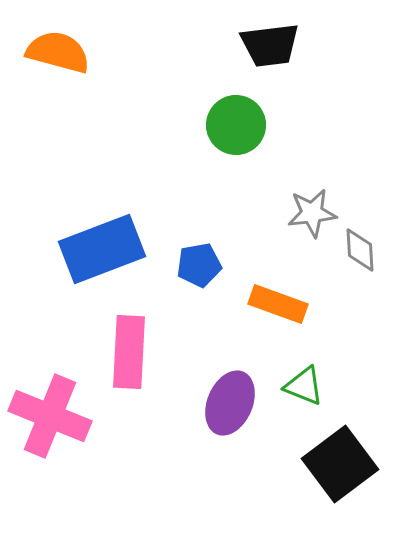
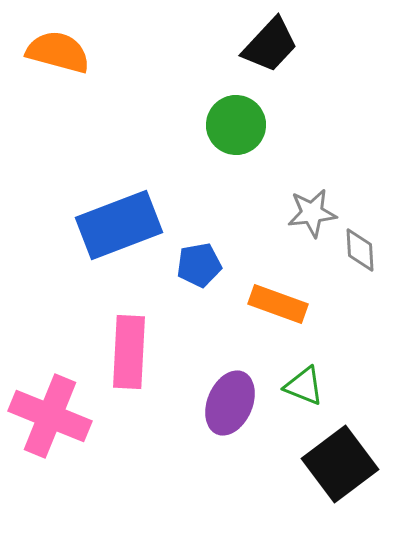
black trapezoid: rotated 40 degrees counterclockwise
blue rectangle: moved 17 px right, 24 px up
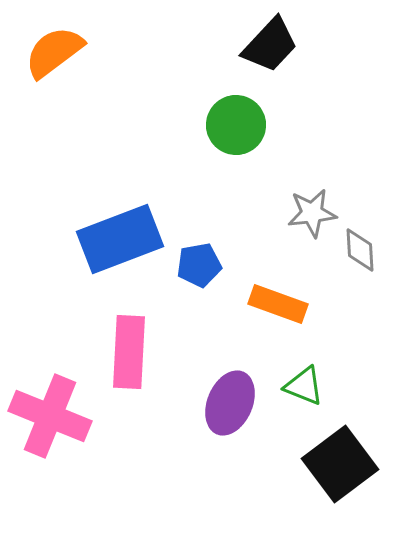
orange semicircle: moved 4 px left; rotated 52 degrees counterclockwise
blue rectangle: moved 1 px right, 14 px down
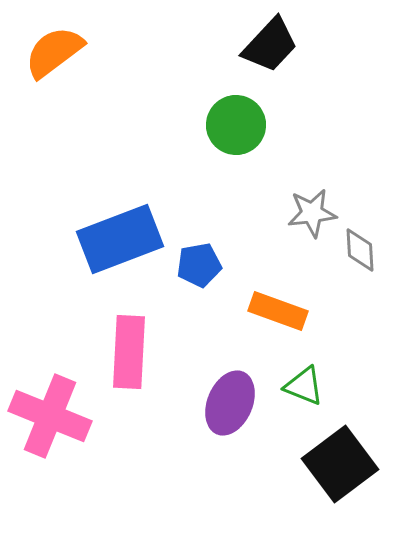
orange rectangle: moved 7 px down
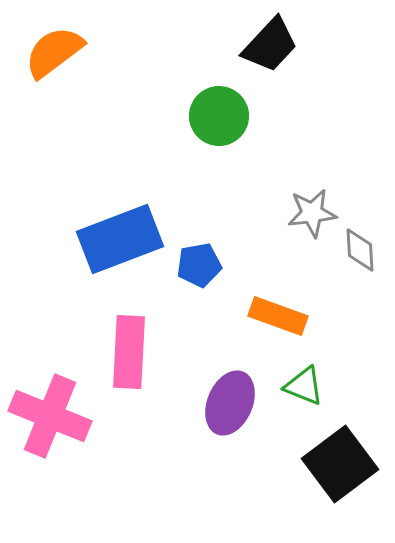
green circle: moved 17 px left, 9 px up
orange rectangle: moved 5 px down
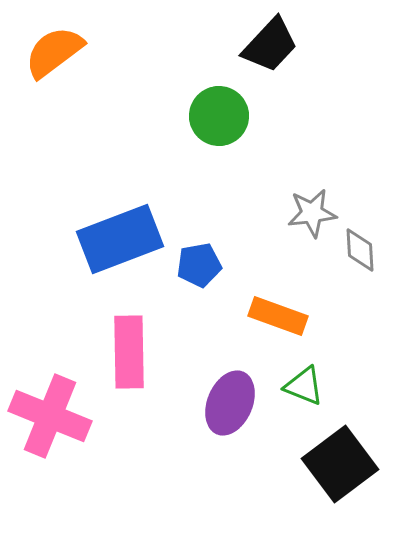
pink rectangle: rotated 4 degrees counterclockwise
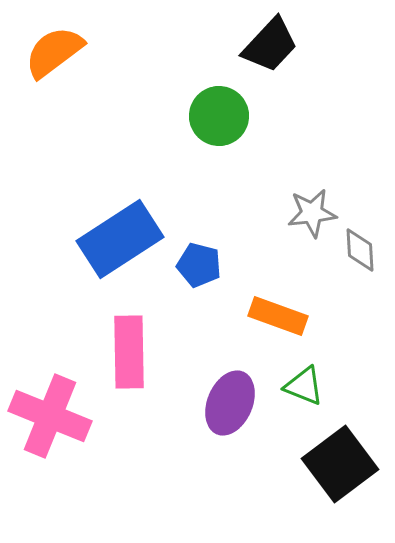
blue rectangle: rotated 12 degrees counterclockwise
blue pentagon: rotated 24 degrees clockwise
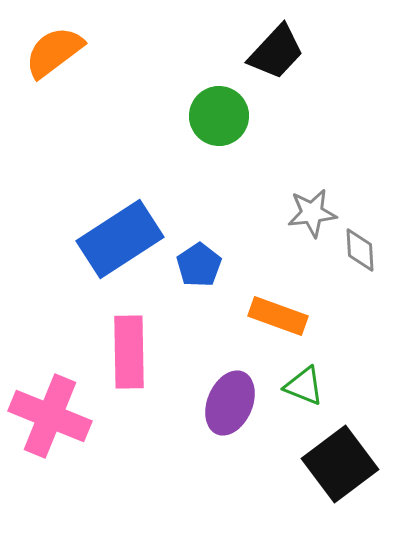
black trapezoid: moved 6 px right, 7 px down
blue pentagon: rotated 24 degrees clockwise
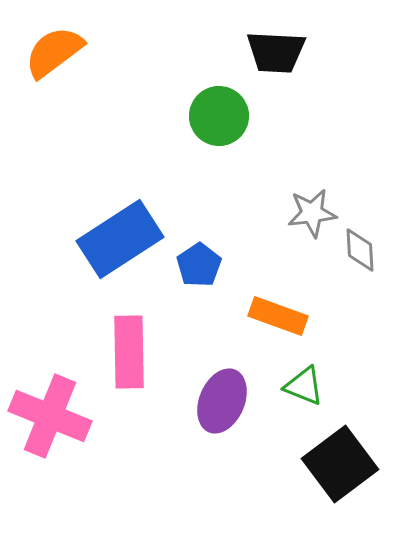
black trapezoid: rotated 50 degrees clockwise
purple ellipse: moved 8 px left, 2 px up
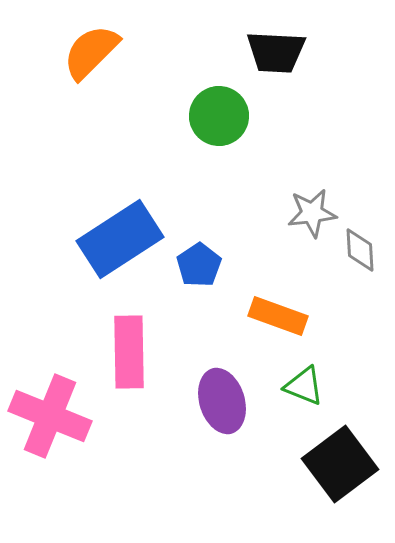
orange semicircle: moved 37 px right; rotated 8 degrees counterclockwise
purple ellipse: rotated 40 degrees counterclockwise
